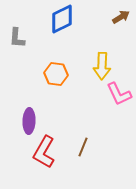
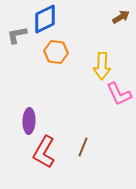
blue diamond: moved 17 px left
gray L-shape: moved 3 px up; rotated 75 degrees clockwise
orange hexagon: moved 22 px up
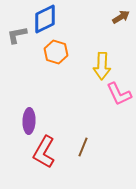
orange hexagon: rotated 10 degrees clockwise
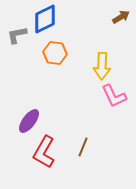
orange hexagon: moved 1 px left, 1 px down; rotated 10 degrees counterclockwise
pink L-shape: moved 5 px left, 2 px down
purple ellipse: rotated 35 degrees clockwise
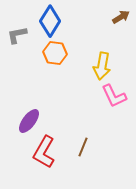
blue diamond: moved 5 px right, 2 px down; rotated 32 degrees counterclockwise
yellow arrow: rotated 8 degrees clockwise
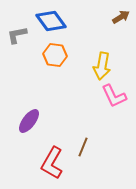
blue diamond: moved 1 px right; rotated 68 degrees counterclockwise
orange hexagon: moved 2 px down
red L-shape: moved 8 px right, 11 px down
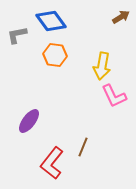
red L-shape: rotated 8 degrees clockwise
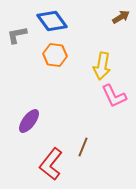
blue diamond: moved 1 px right
red L-shape: moved 1 px left, 1 px down
